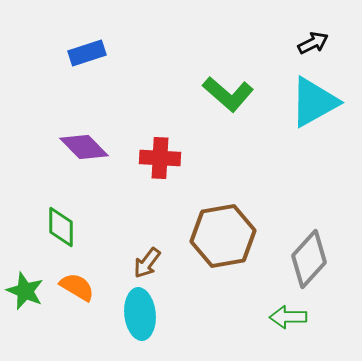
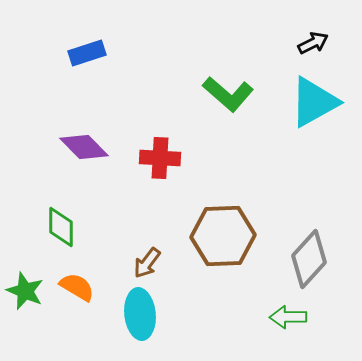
brown hexagon: rotated 8 degrees clockwise
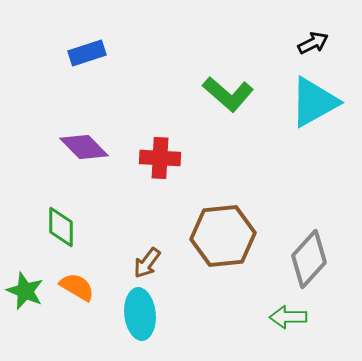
brown hexagon: rotated 4 degrees counterclockwise
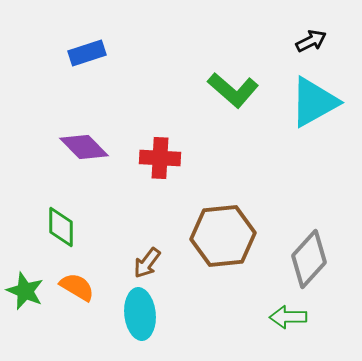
black arrow: moved 2 px left, 2 px up
green L-shape: moved 5 px right, 4 px up
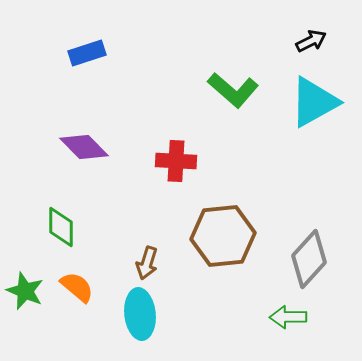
red cross: moved 16 px right, 3 px down
brown arrow: rotated 20 degrees counterclockwise
orange semicircle: rotated 9 degrees clockwise
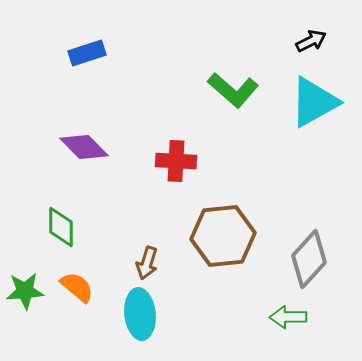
green star: rotated 27 degrees counterclockwise
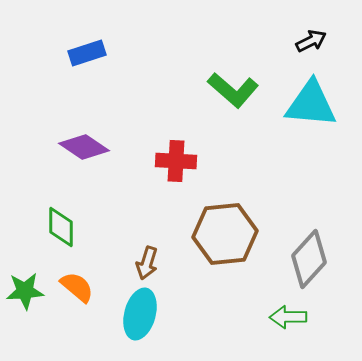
cyan triangle: moved 3 px left, 2 px down; rotated 34 degrees clockwise
purple diamond: rotated 12 degrees counterclockwise
brown hexagon: moved 2 px right, 2 px up
cyan ellipse: rotated 21 degrees clockwise
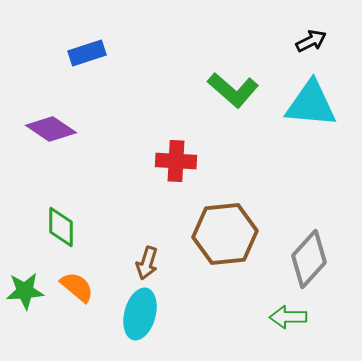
purple diamond: moved 33 px left, 18 px up
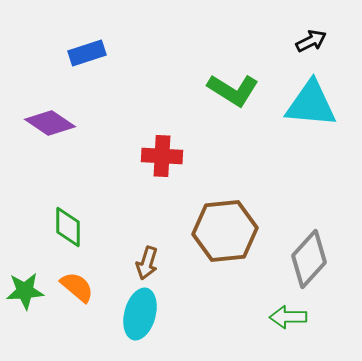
green L-shape: rotated 9 degrees counterclockwise
purple diamond: moved 1 px left, 6 px up
red cross: moved 14 px left, 5 px up
green diamond: moved 7 px right
brown hexagon: moved 3 px up
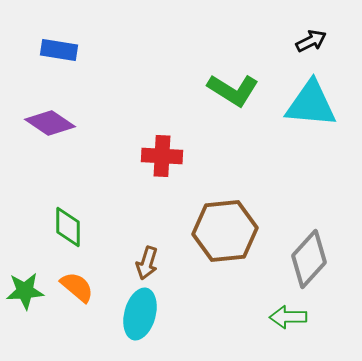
blue rectangle: moved 28 px left, 3 px up; rotated 27 degrees clockwise
